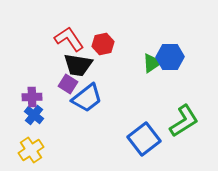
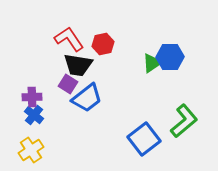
green L-shape: rotated 8 degrees counterclockwise
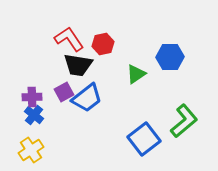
green triangle: moved 16 px left, 11 px down
purple square: moved 4 px left, 8 px down; rotated 30 degrees clockwise
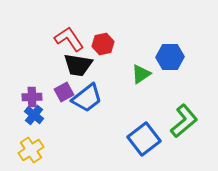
green triangle: moved 5 px right
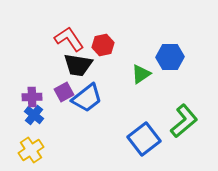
red hexagon: moved 1 px down
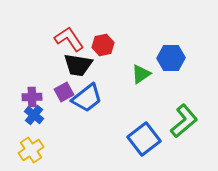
blue hexagon: moved 1 px right, 1 px down
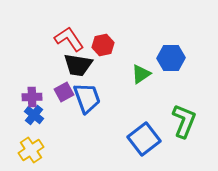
blue trapezoid: rotated 72 degrees counterclockwise
green L-shape: rotated 28 degrees counterclockwise
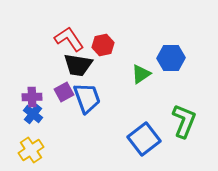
blue cross: moved 1 px left, 1 px up
